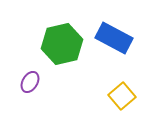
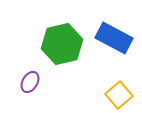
yellow square: moved 3 px left, 1 px up
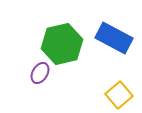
purple ellipse: moved 10 px right, 9 px up
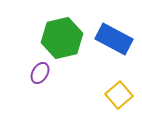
blue rectangle: moved 1 px down
green hexagon: moved 6 px up
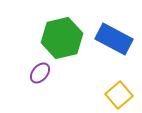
purple ellipse: rotated 10 degrees clockwise
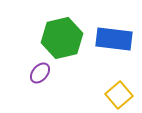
blue rectangle: rotated 21 degrees counterclockwise
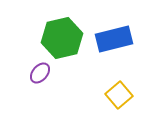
blue rectangle: rotated 21 degrees counterclockwise
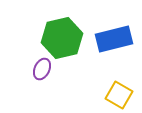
purple ellipse: moved 2 px right, 4 px up; rotated 15 degrees counterclockwise
yellow square: rotated 20 degrees counterclockwise
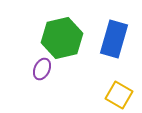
blue rectangle: rotated 60 degrees counterclockwise
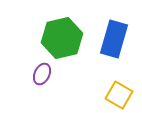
purple ellipse: moved 5 px down
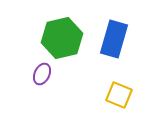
yellow square: rotated 8 degrees counterclockwise
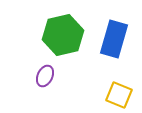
green hexagon: moved 1 px right, 3 px up
purple ellipse: moved 3 px right, 2 px down
